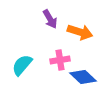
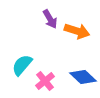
orange arrow: moved 3 px left, 1 px up
pink cross: moved 15 px left, 21 px down; rotated 30 degrees counterclockwise
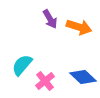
orange arrow: moved 2 px right, 4 px up
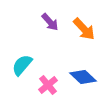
purple arrow: moved 3 px down; rotated 12 degrees counterclockwise
orange arrow: moved 5 px right, 2 px down; rotated 30 degrees clockwise
pink cross: moved 3 px right, 4 px down
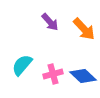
blue diamond: moved 1 px up
pink cross: moved 5 px right, 11 px up; rotated 24 degrees clockwise
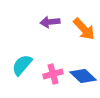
purple arrow: rotated 126 degrees clockwise
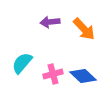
cyan semicircle: moved 2 px up
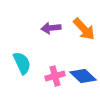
purple arrow: moved 1 px right, 6 px down
cyan semicircle: rotated 115 degrees clockwise
pink cross: moved 2 px right, 2 px down
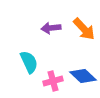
cyan semicircle: moved 7 px right, 1 px up
pink cross: moved 2 px left, 5 px down
